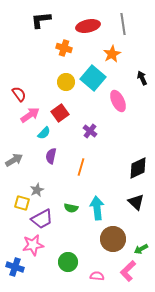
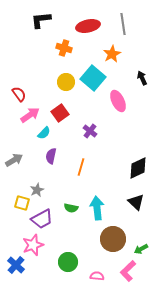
pink star: rotated 10 degrees counterclockwise
blue cross: moved 1 px right, 2 px up; rotated 24 degrees clockwise
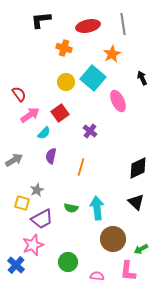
pink L-shape: rotated 40 degrees counterclockwise
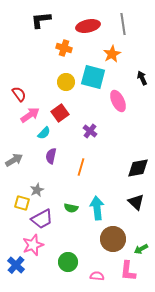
cyan square: moved 1 px up; rotated 25 degrees counterclockwise
black diamond: rotated 15 degrees clockwise
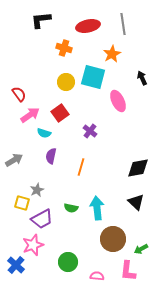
cyan semicircle: rotated 64 degrees clockwise
